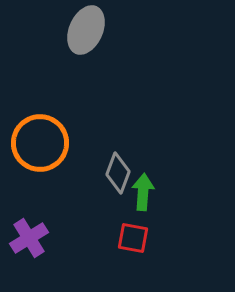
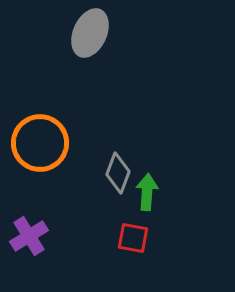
gray ellipse: moved 4 px right, 3 px down
green arrow: moved 4 px right
purple cross: moved 2 px up
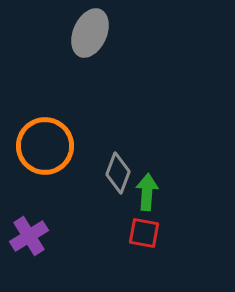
orange circle: moved 5 px right, 3 px down
red square: moved 11 px right, 5 px up
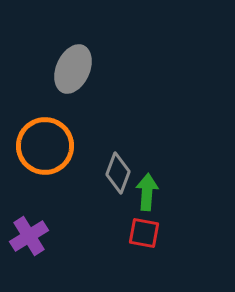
gray ellipse: moved 17 px left, 36 px down
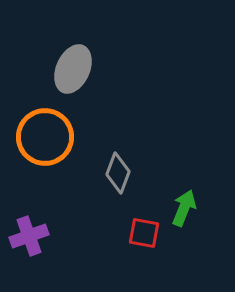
orange circle: moved 9 px up
green arrow: moved 37 px right, 16 px down; rotated 18 degrees clockwise
purple cross: rotated 12 degrees clockwise
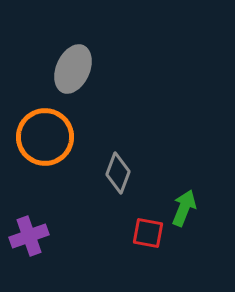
red square: moved 4 px right
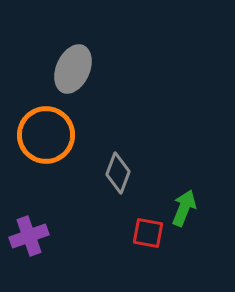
orange circle: moved 1 px right, 2 px up
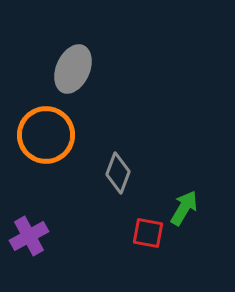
green arrow: rotated 9 degrees clockwise
purple cross: rotated 9 degrees counterclockwise
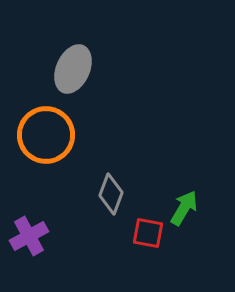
gray diamond: moved 7 px left, 21 px down
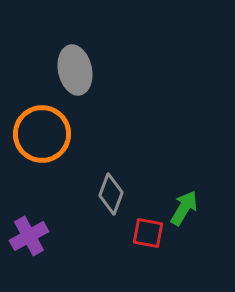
gray ellipse: moved 2 px right, 1 px down; rotated 36 degrees counterclockwise
orange circle: moved 4 px left, 1 px up
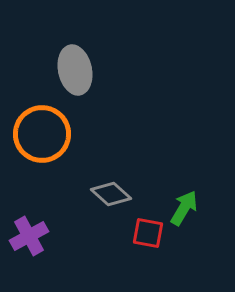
gray diamond: rotated 69 degrees counterclockwise
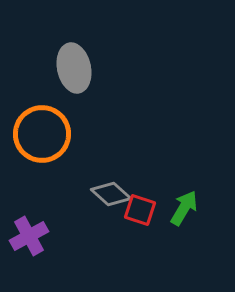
gray ellipse: moved 1 px left, 2 px up
red square: moved 8 px left, 23 px up; rotated 8 degrees clockwise
